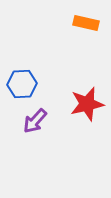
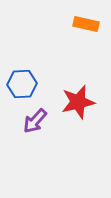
orange rectangle: moved 1 px down
red star: moved 9 px left, 2 px up
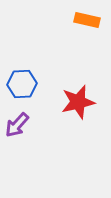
orange rectangle: moved 1 px right, 4 px up
purple arrow: moved 18 px left, 4 px down
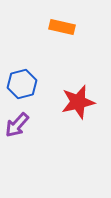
orange rectangle: moved 25 px left, 7 px down
blue hexagon: rotated 12 degrees counterclockwise
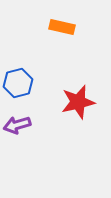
blue hexagon: moved 4 px left, 1 px up
purple arrow: rotated 32 degrees clockwise
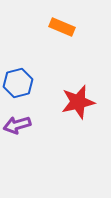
orange rectangle: rotated 10 degrees clockwise
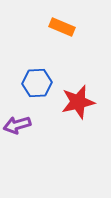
blue hexagon: moved 19 px right; rotated 12 degrees clockwise
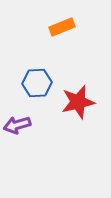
orange rectangle: rotated 45 degrees counterclockwise
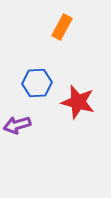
orange rectangle: rotated 40 degrees counterclockwise
red star: rotated 28 degrees clockwise
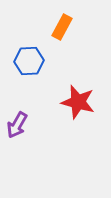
blue hexagon: moved 8 px left, 22 px up
purple arrow: rotated 44 degrees counterclockwise
